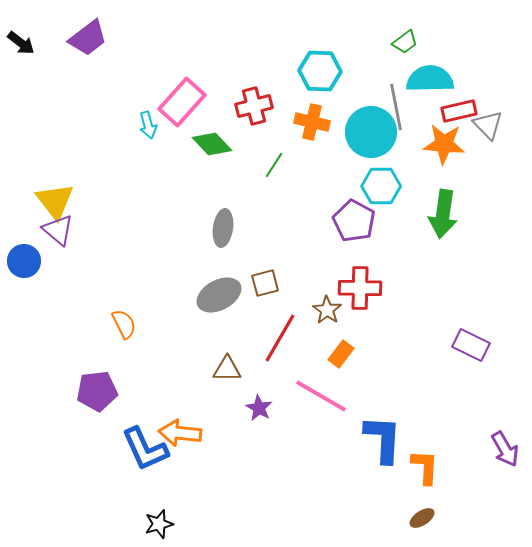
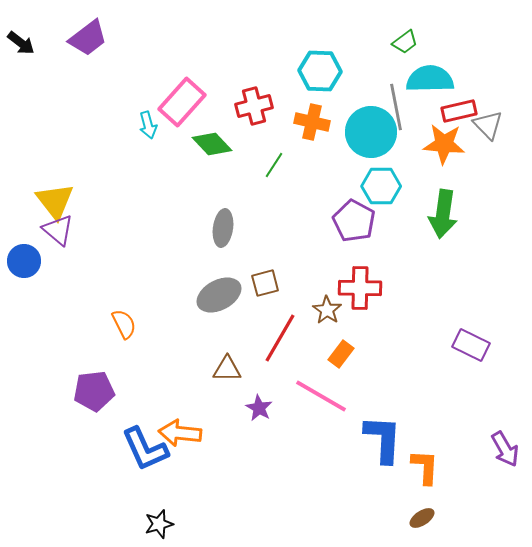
purple pentagon at (97, 391): moved 3 px left
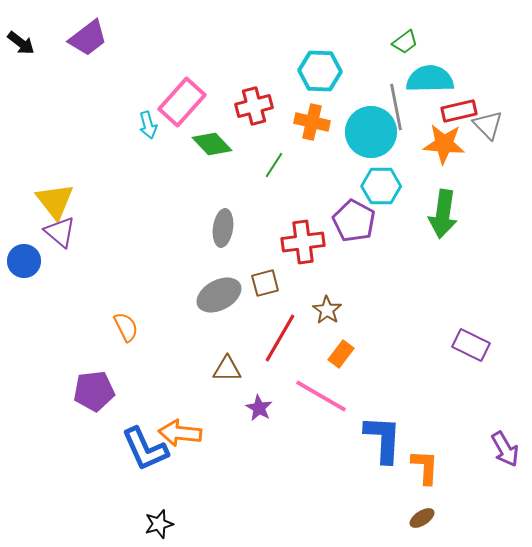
purple triangle at (58, 230): moved 2 px right, 2 px down
red cross at (360, 288): moved 57 px left, 46 px up; rotated 9 degrees counterclockwise
orange semicircle at (124, 324): moved 2 px right, 3 px down
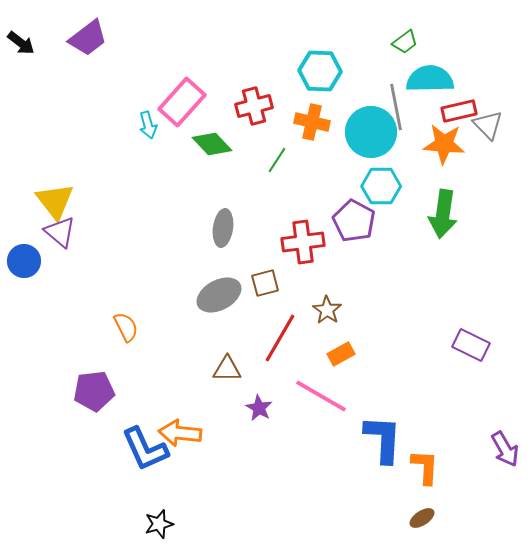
green line at (274, 165): moved 3 px right, 5 px up
orange rectangle at (341, 354): rotated 24 degrees clockwise
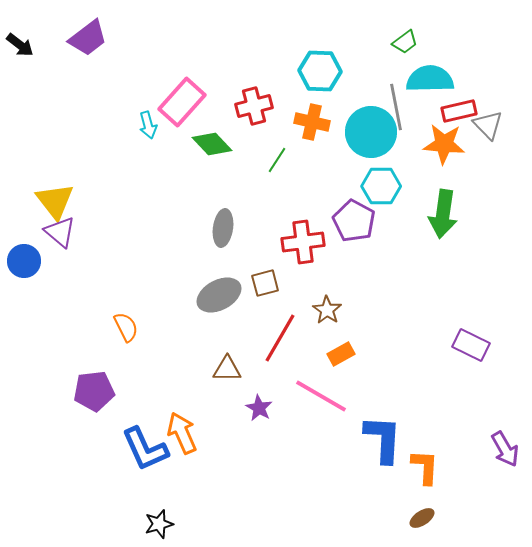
black arrow at (21, 43): moved 1 px left, 2 px down
orange arrow at (180, 433): moved 2 px right; rotated 60 degrees clockwise
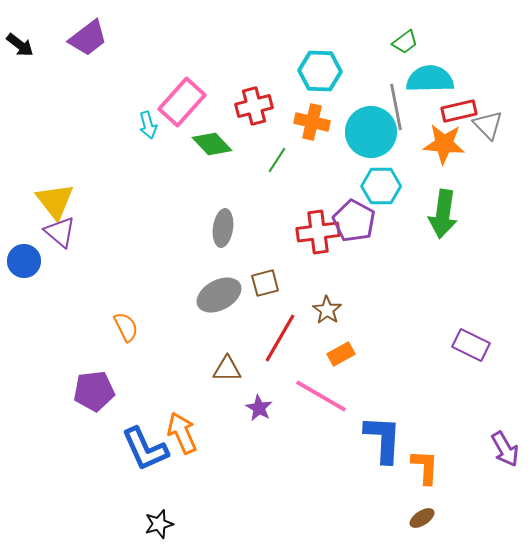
red cross at (303, 242): moved 15 px right, 10 px up
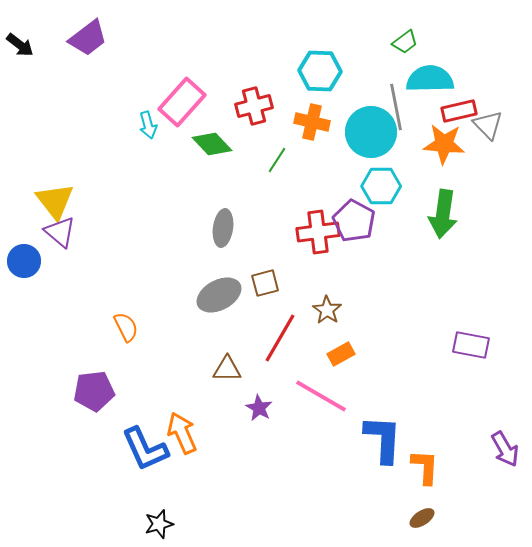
purple rectangle at (471, 345): rotated 15 degrees counterclockwise
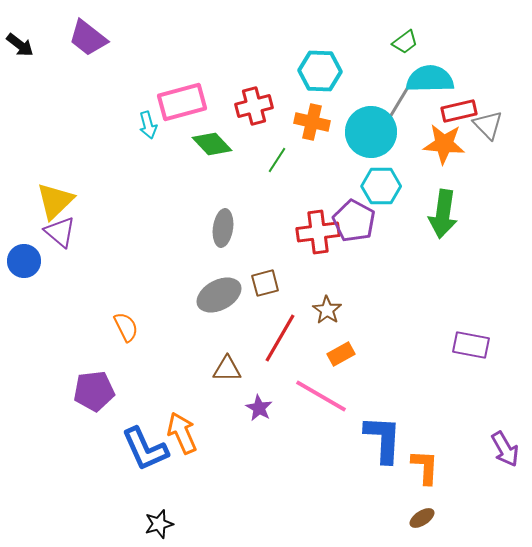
purple trapezoid at (88, 38): rotated 75 degrees clockwise
pink rectangle at (182, 102): rotated 33 degrees clockwise
gray line at (396, 107): rotated 42 degrees clockwise
yellow triangle at (55, 201): rotated 24 degrees clockwise
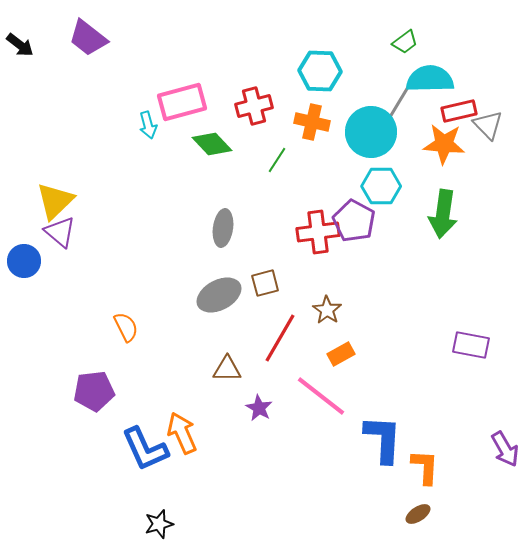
pink line at (321, 396): rotated 8 degrees clockwise
brown ellipse at (422, 518): moved 4 px left, 4 px up
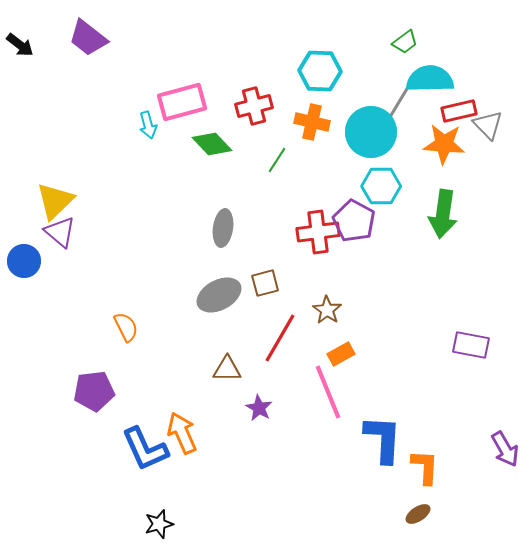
pink line at (321, 396): moved 7 px right, 4 px up; rotated 30 degrees clockwise
